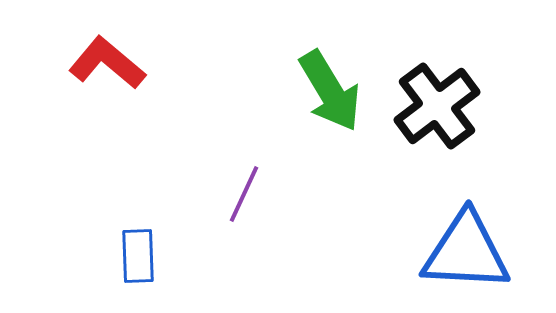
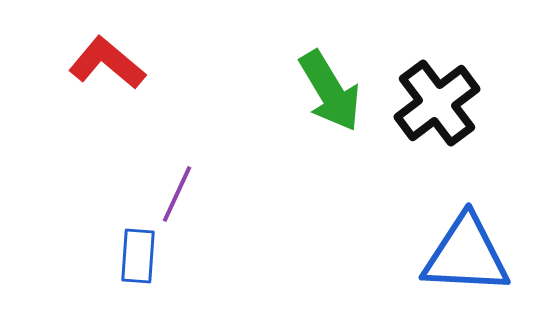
black cross: moved 3 px up
purple line: moved 67 px left
blue triangle: moved 3 px down
blue rectangle: rotated 6 degrees clockwise
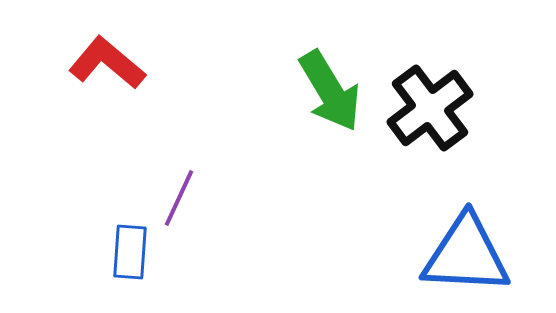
black cross: moved 7 px left, 5 px down
purple line: moved 2 px right, 4 px down
blue rectangle: moved 8 px left, 4 px up
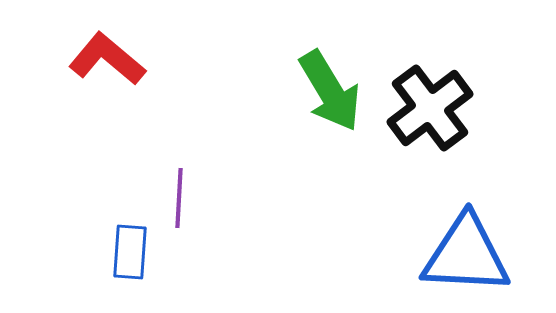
red L-shape: moved 4 px up
purple line: rotated 22 degrees counterclockwise
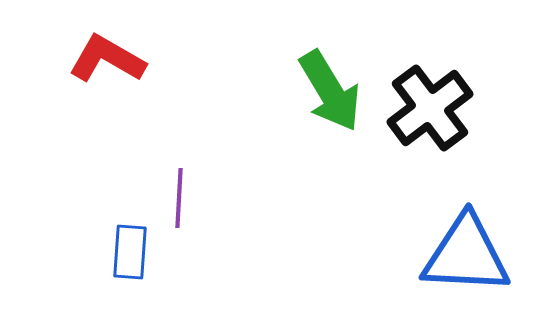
red L-shape: rotated 10 degrees counterclockwise
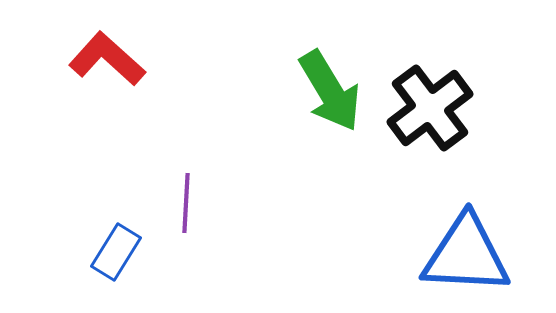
red L-shape: rotated 12 degrees clockwise
purple line: moved 7 px right, 5 px down
blue rectangle: moved 14 px left; rotated 28 degrees clockwise
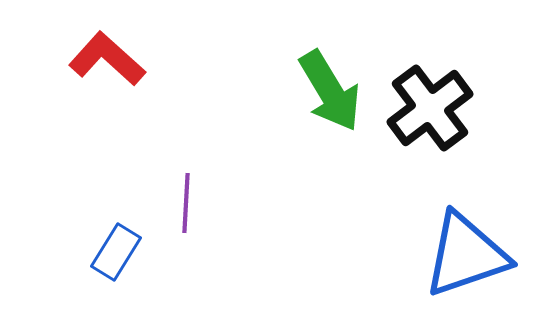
blue triangle: rotated 22 degrees counterclockwise
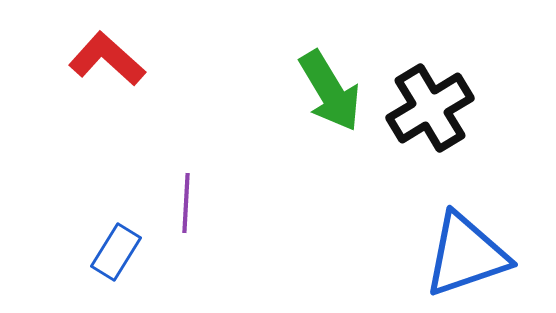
black cross: rotated 6 degrees clockwise
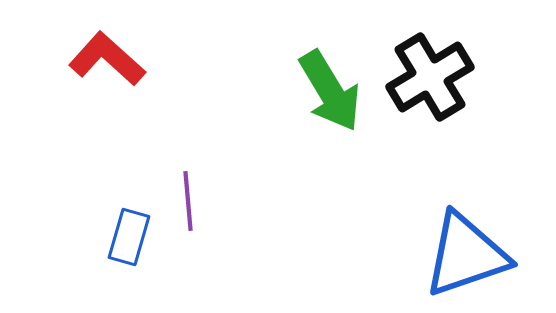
black cross: moved 31 px up
purple line: moved 2 px right, 2 px up; rotated 8 degrees counterclockwise
blue rectangle: moved 13 px right, 15 px up; rotated 16 degrees counterclockwise
